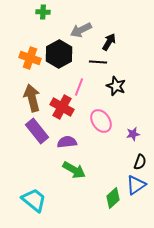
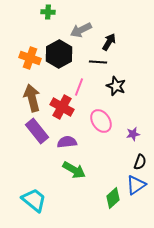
green cross: moved 5 px right
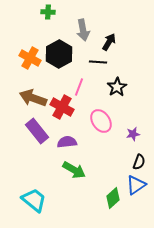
gray arrow: moved 2 px right; rotated 75 degrees counterclockwise
orange cross: rotated 10 degrees clockwise
black star: moved 1 px right, 1 px down; rotated 18 degrees clockwise
brown arrow: moved 1 px right; rotated 56 degrees counterclockwise
black semicircle: moved 1 px left
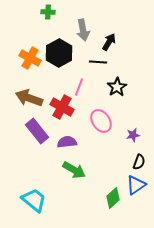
black hexagon: moved 1 px up
brown arrow: moved 4 px left
purple star: moved 1 px down
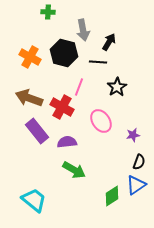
black hexagon: moved 5 px right; rotated 16 degrees counterclockwise
orange cross: moved 1 px up
green diamond: moved 1 px left, 2 px up; rotated 10 degrees clockwise
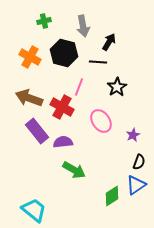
green cross: moved 4 px left, 9 px down; rotated 16 degrees counterclockwise
gray arrow: moved 4 px up
purple star: rotated 16 degrees counterclockwise
purple semicircle: moved 4 px left
cyan trapezoid: moved 10 px down
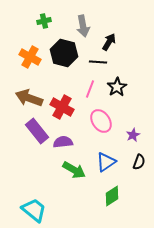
pink line: moved 11 px right, 2 px down
blue triangle: moved 30 px left, 23 px up
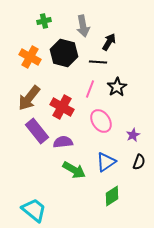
brown arrow: rotated 72 degrees counterclockwise
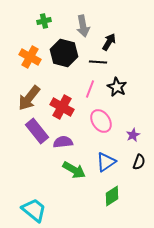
black star: rotated 12 degrees counterclockwise
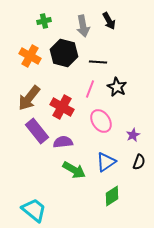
black arrow: moved 21 px up; rotated 120 degrees clockwise
orange cross: moved 1 px up
